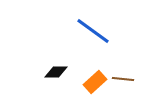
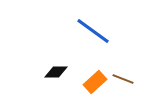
brown line: rotated 15 degrees clockwise
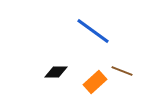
brown line: moved 1 px left, 8 px up
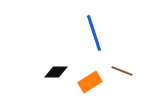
blue line: moved 1 px right, 2 px down; rotated 36 degrees clockwise
orange rectangle: moved 5 px left; rotated 10 degrees clockwise
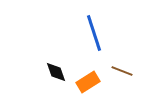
black diamond: rotated 70 degrees clockwise
orange rectangle: moved 2 px left
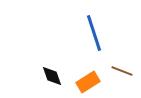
black diamond: moved 4 px left, 4 px down
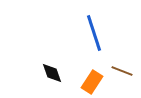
black diamond: moved 3 px up
orange rectangle: moved 4 px right; rotated 25 degrees counterclockwise
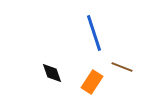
brown line: moved 4 px up
